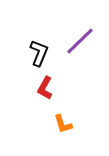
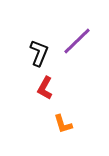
purple line: moved 3 px left
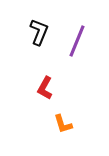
purple line: rotated 24 degrees counterclockwise
black L-shape: moved 21 px up
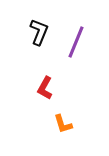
purple line: moved 1 px left, 1 px down
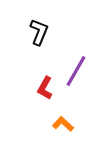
purple line: moved 29 px down; rotated 8 degrees clockwise
orange L-shape: rotated 150 degrees clockwise
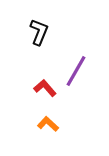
red L-shape: rotated 110 degrees clockwise
orange L-shape: moved 15 px left
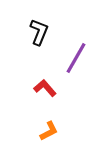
purple line: moved 13 px up
orange L-shape: moved 1 px right, 7 px down; rotated 110 degrees clockwise
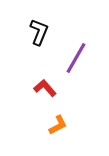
orange L-shape: moved 9 px right, 6 px up
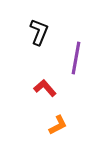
purple line: rotated 20 degrees counterclockwise
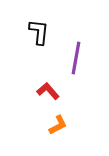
black L-shape: rotated 16 degrees counterclockwise
red L-shape: moved 3 px right, 3 px down
